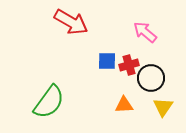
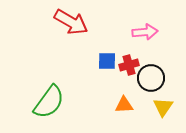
pink arrow: rotated 135 degrees clockwise
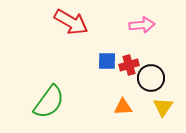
pink arrow: moved 3 px left, 7 px up
orange triangle: moved 1 px left, 2 px down
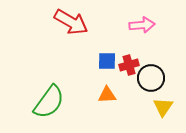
orange triangle: moved 16 px left, 12 px up
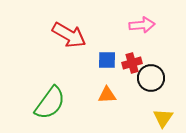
red arrow: moved 2 px left, 13 px down
blue square: moved 1 px up
red cross: moved 3 px right, 2 px up
green semicircle: moved 1 px right, 1 px down
yellow triangle: moved 11 px down
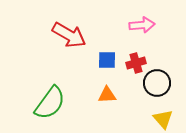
red cross: moved 4 px right
black circle: moved 6 px right, 5 px down
yellow triangle: moved 1 px down; rotated 15 degrees counterclockwise
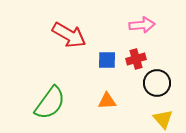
red cross: moved 4 px up
orange triangle: moved 6 px down
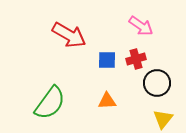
pink arrow: moved 1 px left, 1 px down; rotated 40 degrees clockwise
yellow triangle: rotated 20 degrees clockwise
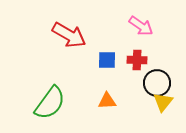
red cross: moved 1 px right, 1 px down; rotated 18 degrees clockwise
yellow triangle: moved 17 px up
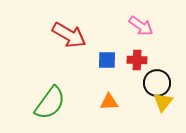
orange triangle: moved 2 px right, 1 px down
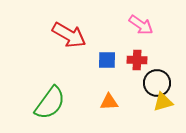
pink arrow: moved 1 px up
yellow triangle: rotated 35 degrees clockwise
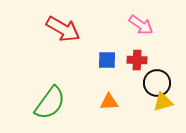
red arrow: moved 6 px left, 6 px up
